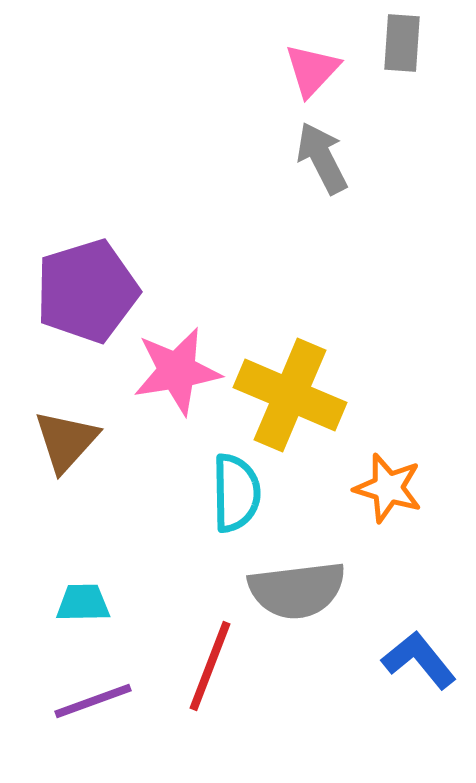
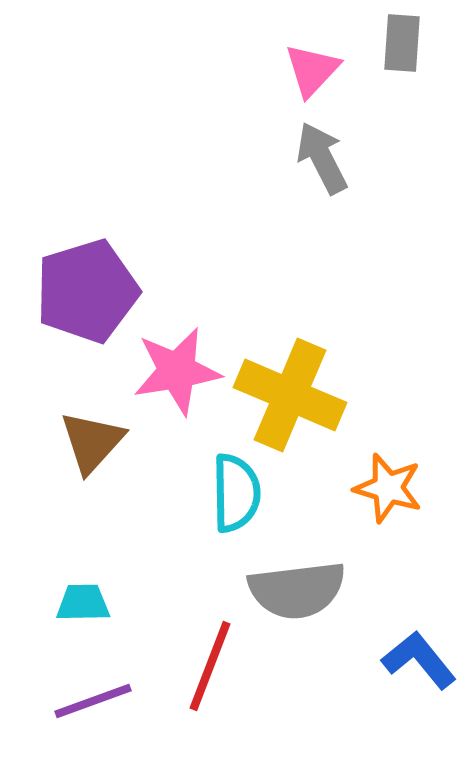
brown triangle: moved 26 px right, 1 px down
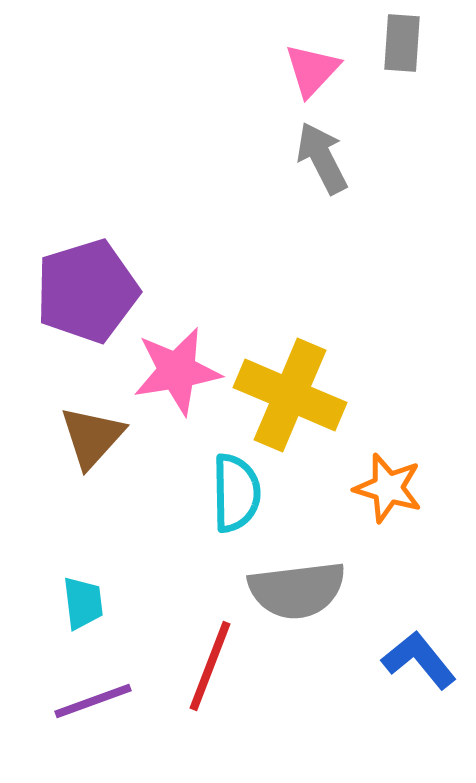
brown triangle: moved 5 px up
cyan trapezoid: rotated 84 degrees clockwise
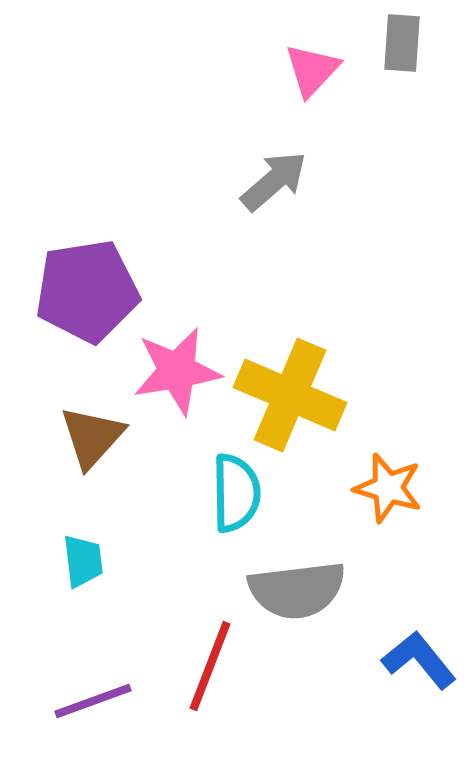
gray arrow: moved 48 px left, 23 px down; rotated 76 degrees clockwise
purple pentagon: rotated 8 degrees clockwise
cyan trapezoid: moved 42 px up
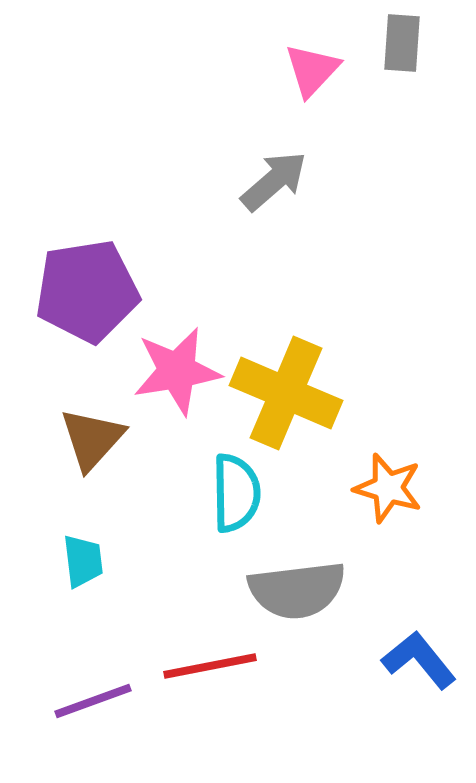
yellow cross: moved 4 px left, 2 px up
brown triangle: moved 2 px down
red line: rotated 58 degrees clockwise
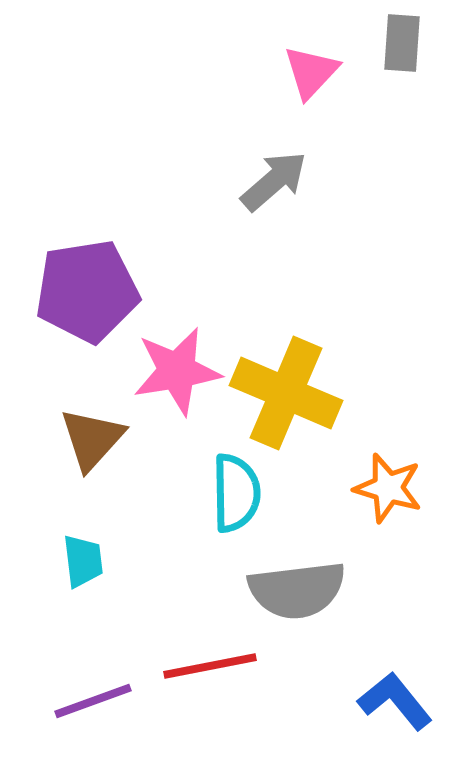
pink triangle: moved 1 px left, 2 px down
blue L-shape: moved 24 px left, 41 px down
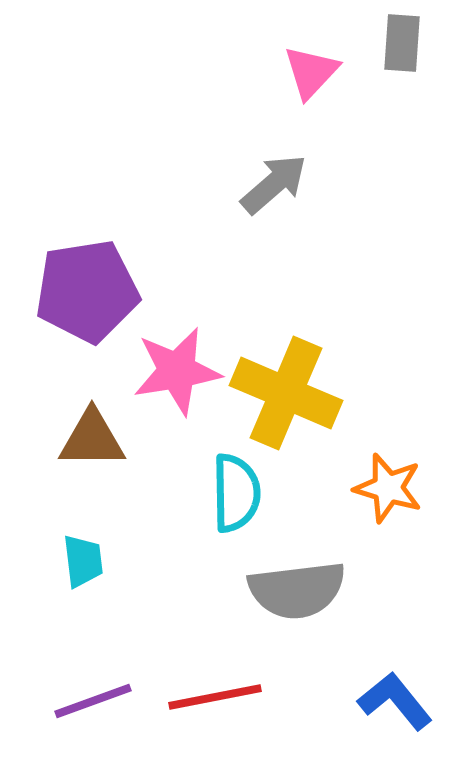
gray arrow: moved 3 px down
brown triangle: rotated 48 degrees clockwise
red line: moved 5 px right, 31 px down
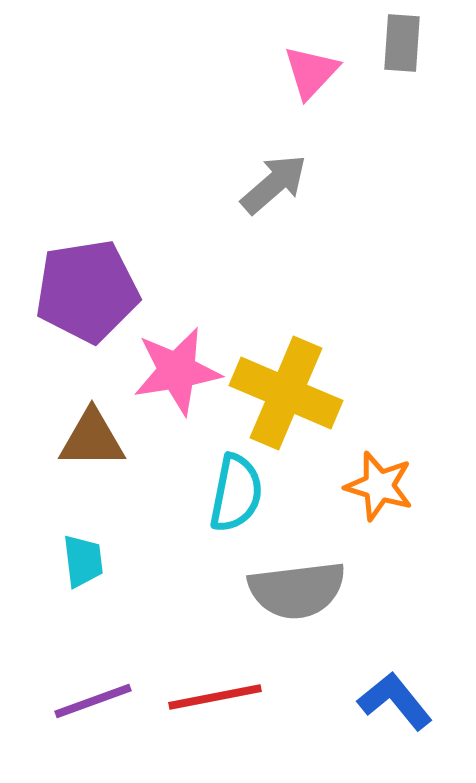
orange star: moved 9 px left, 2 px up
cyan semicircle: rotated 12 degrees clockwise
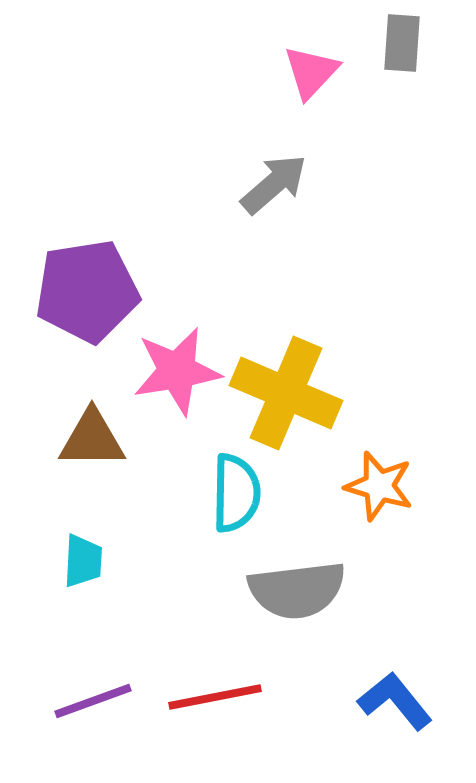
cyan semicircle: rotated 10 degrees counterclockwise
cyan trapezoid: rotated 10 degrees clockwise
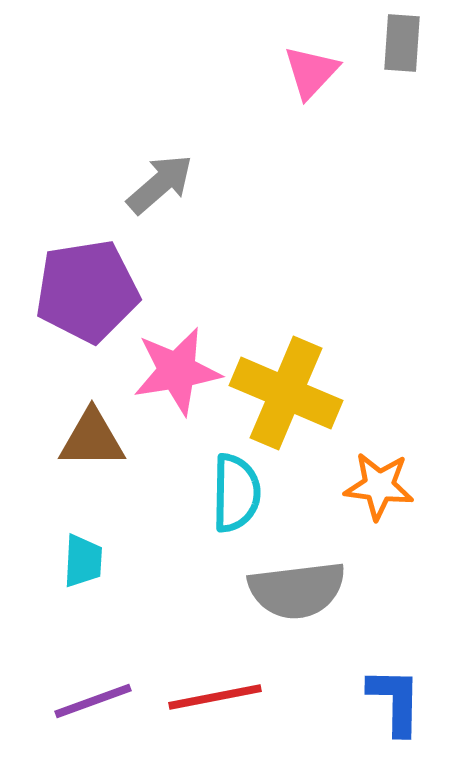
gray arrow: moved 114 px left
orange star: rotated 10 degrees counterclockwise
blue L-shape: rotated 40 degrees clockwise
